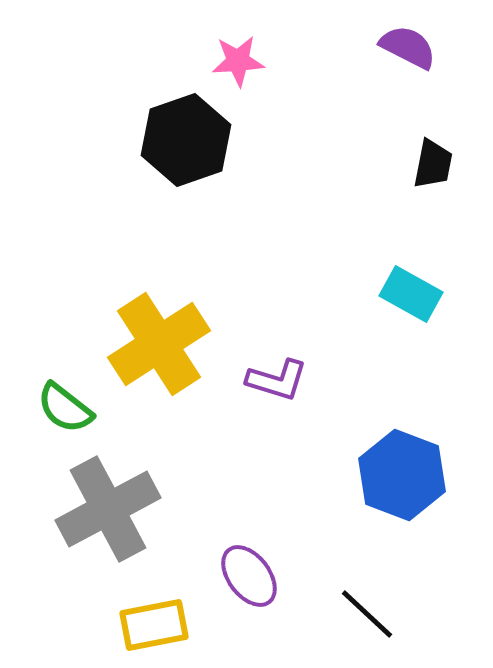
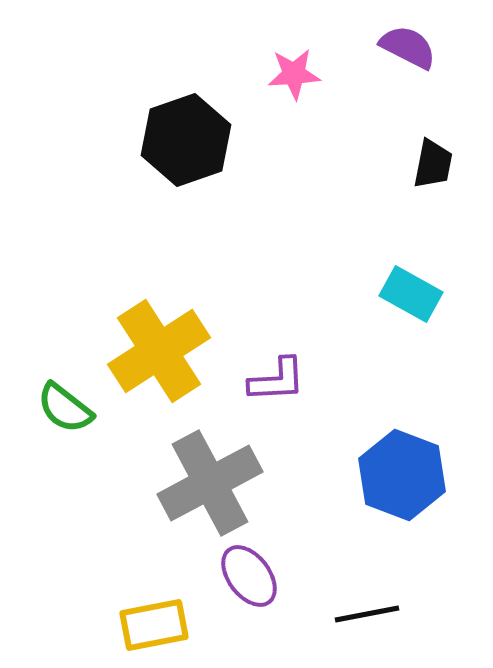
pink star: moved 56 px right, 13 px down
yellow cross: moved 7 px down
purple L-shape: rotated 20 degrees counterclockwise
gray cross: moved 102 px right, 26 px up
black line: rotated 54 degrees counterclockwise
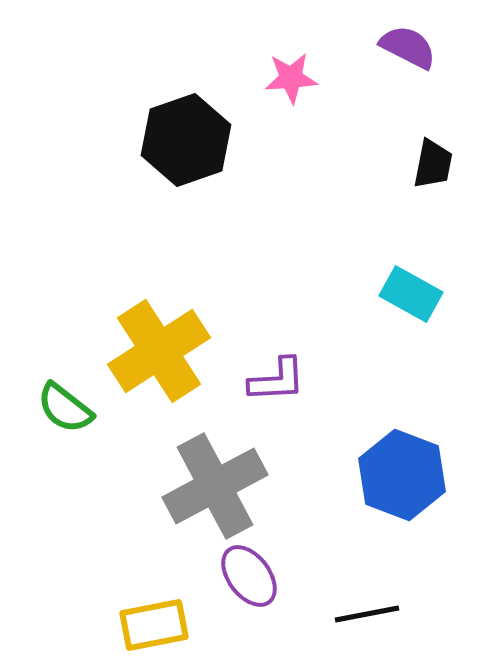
pink star: moved 3 px left, 4 px down
gray cross: moved 5 px right, 3 px down
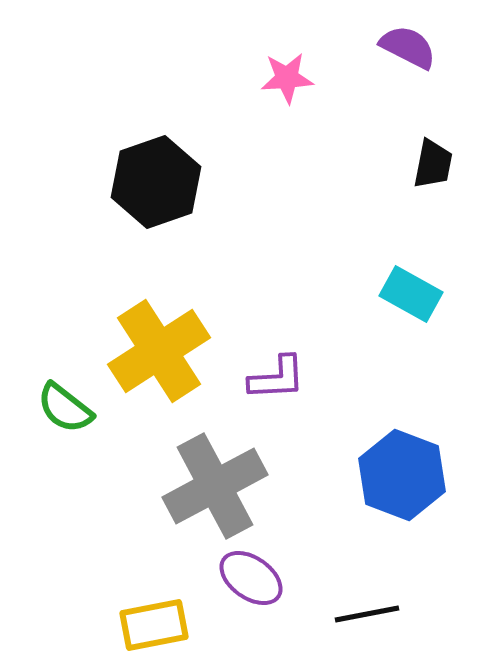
pink star: moved 4 px left
black hexagon: moved 30 px left, 42 px down
purple L-shape: moved 2 px up
purple ellipse: moved 2 px right, 2 px down; rotated 18 degrees counterclockwise
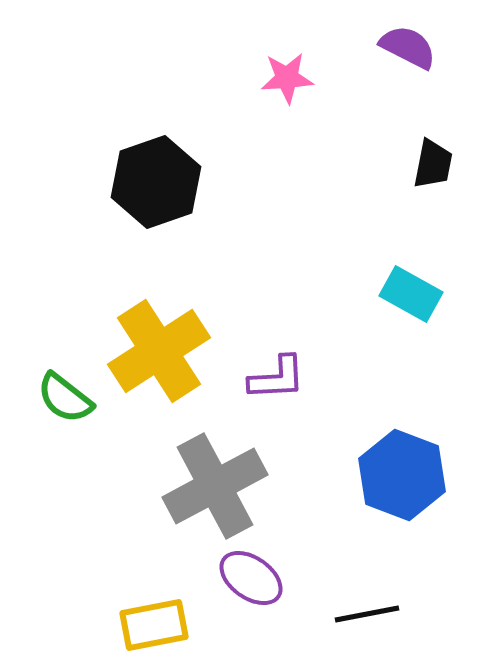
green semicircle: moved 10 px up
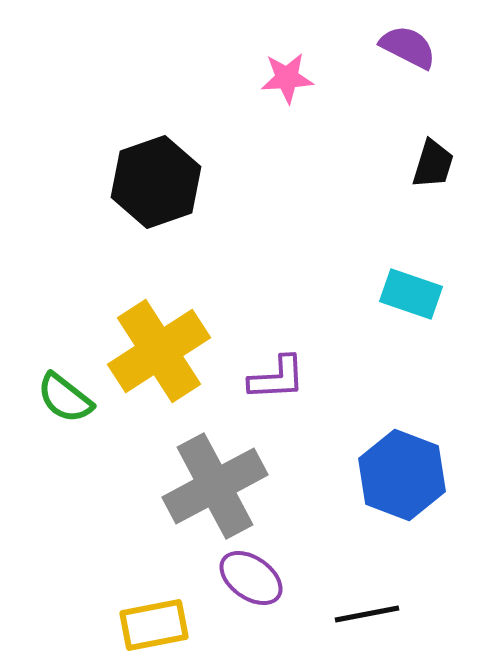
black trapezoid: rotated 6 degrees clockwise
cyan rectangle: rotated 10 degrees counterclockwise
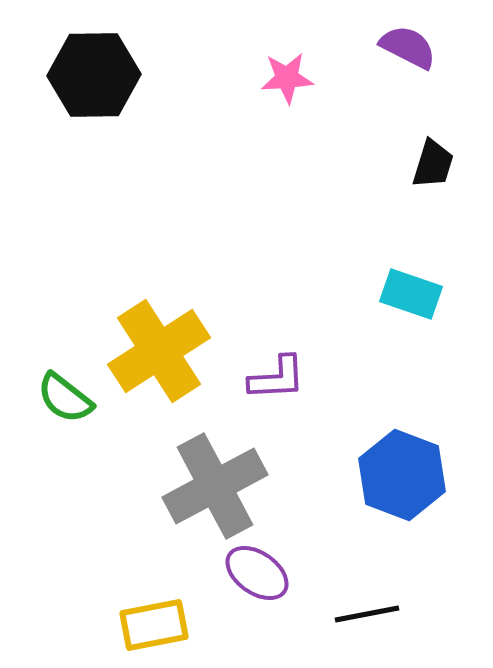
black hexagon: moved 62 px left, 107 px up; rotated 18 degrees clockwise
purple ellipse: moved 6 px right, 5 px up
